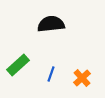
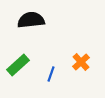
black semicircle: moved 20 px left, 4 px up
orange cross: moved 1 px left, 16 px up
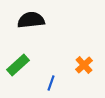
orange cross: moved 3 px right, 3 px down
blue line: moved 9 px down
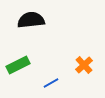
green rectangle: rotated 15 degrees clockwise
blue line: rotated 42 degrees clockwise
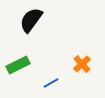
black semicircle: rotated 48 degrees counterclockwise
orange cross: moved 2 px left, 1 px up
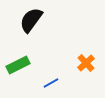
orange cross: moved 4 px right, 1 px up
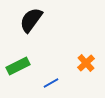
green rectangle: moved 1 px down
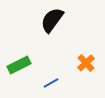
black semicircle: moved 21 px right
green rectangle: moved 1 px right, 1 px up
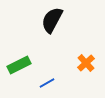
black semicircle: rotated 8 degrees counterclockwise
blue line: moved 4 px left
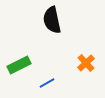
black semicircle: rotated 40 degrees counterclockwise
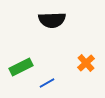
black semicircle: rotated 80 degrees counterclockwise
green rectangle: moved 2 px right, 2 px down
